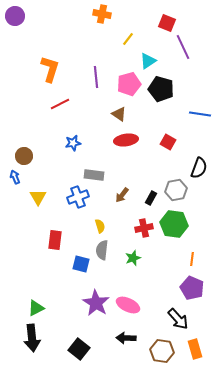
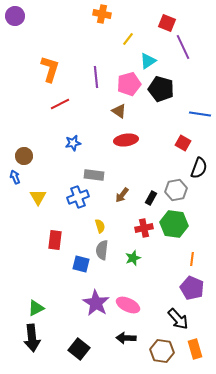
brown triangle at (119, 114): moved 3 px up
red square at (168, 142): moved 15 px right, 1 px down
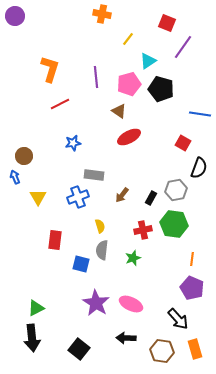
purple line at (183, 47): rotated 60 degrees clockwise
red ellipse at (126, 140): moved 3 px right, 3 px up; rotated 20 degrees counterclockwise
red cross at (144, 228): moved 1 px left, 2 px down
pink ellipse at (128, 305): moved 3 px right, 1 px up
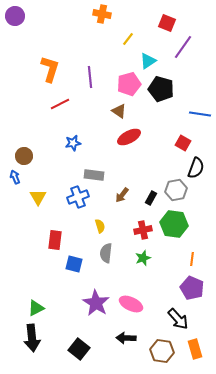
purple line at (96, 77): moved 6 px left
black semicircle at (199, 168): moved 3 px left
gray semicircle at (102, 250): moved 4 px right, 3 px down
green star at (133, 258): moved 10 px right
blue square at (81, 264): moved 7 px left
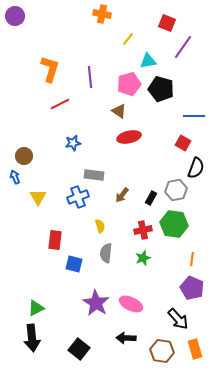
cyan triangle at (148, 61): rotated 24 degrees clockwise
blue line at (200, 114): moved 6 px left, 2 px down; rotated 10 degrees counterclockwise
red ellipse at (129, 137): rotated 15 degrees clockwise
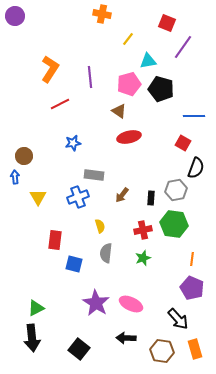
orange L-shape at (50, 69): rotated 16 degrees clockwise
blue arrow at (15, 177): rotated 16 degrees clockwise
black rectangle at (151, 198): rotated 24 degrees counterclockwise
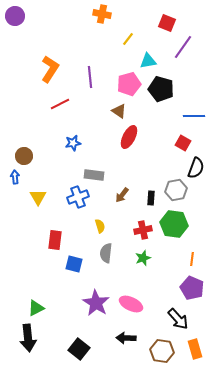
red ellipse at (129, 137): rotated 50 degrees counterclockwise
black arrow at (32, 338): moved 4 px left
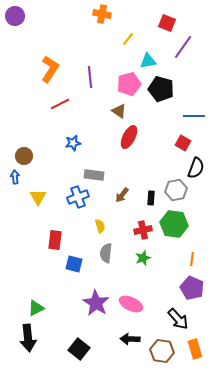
black arrow at (126, 338): moved 4 px right, 1 px down
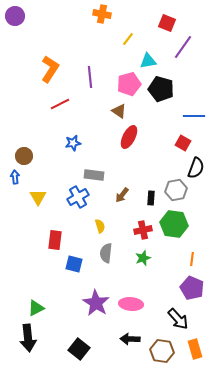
blue cross at (78, 197): rotated 10 degrees counterclockwise
pink ellipse at (131, 304): rotated 20 degrees counterclockwise
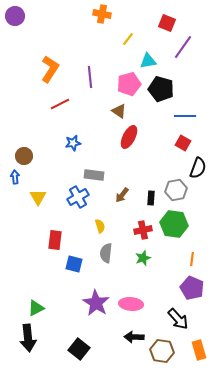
blue line at (194, 116): moved 9 px left
black semicircle at (196, 168): moved 2 px right
black arrow at (130, 339): moved 4 px right, 2 px up
orange rectangle at (195, 349): moved 4 px right, 1 px down
